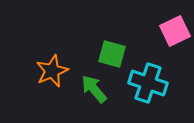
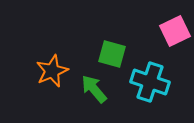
cyan cross: moved 2 px right, 1 px up
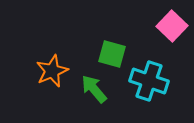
pink square: moved 3 px left, 5 px up; rotated 20 degrees counterclockwise
cyan cross: moved 1 px left, 1 px up
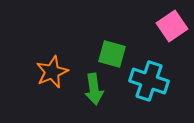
pink square: rotated 12 degrees clockwise
orange star: moved 1 px down
green arrow: rotated 148 degrees counterclockwise
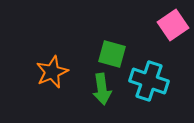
pink square: moved 1 px right, 1 px up
green arrow: moved 8 px right
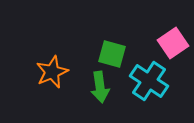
pink square: moved 18 px down
cyan cross: rotated 15 degrees clockwise
green arrow: moved 2 px left, 2 px up
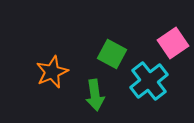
green square: rotated 12 degrees clockwise
cyan cross: rotated 18 degrees clockwise
green arrow: moved 5 px left, 8 px down
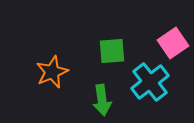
green square: moved 3 px up; rotated 32 degrees counterclockwise
cyan cross: moved 1 px right, 1 px down
green arrow: moved 7 px right, 5 px down
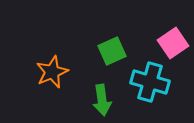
green square: rotated 20 degrees counterclockwise
cyan cross: rotated 36 degrees counterclockwise
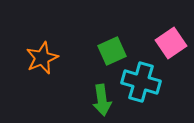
pink square: moved 2 px left
orange star: moved 10 px left, 14 px up
cyan cross: moved 9 px left
